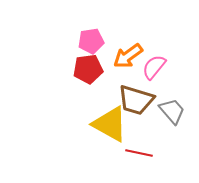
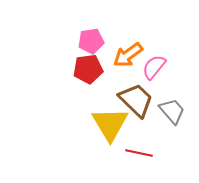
orange arrow: moved 1 px up
brown trapezoid: rotated 153 degrees counterclockwise
yellow triangle: rotated 30 degrees clockwise
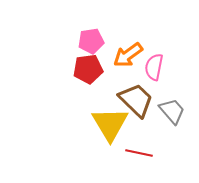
pink semicircle: rotated 28 degrees counterclockwise
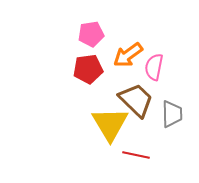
pink pentagon: moved 7 px up
gray trapezoid: moved 3 px down; rotated 40 degrees clockwise
red line: moved 3 px left, 2 px down
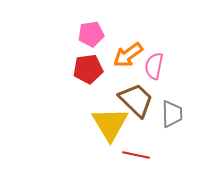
pink semicircle: moved 1 px up
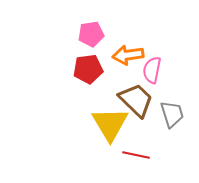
orange arrow: rotated 28 degrees clockwise
pink semicircle: moved 2 px left, 4 px down
gray trapezoid: rotated 16 degrees counterclockwise
